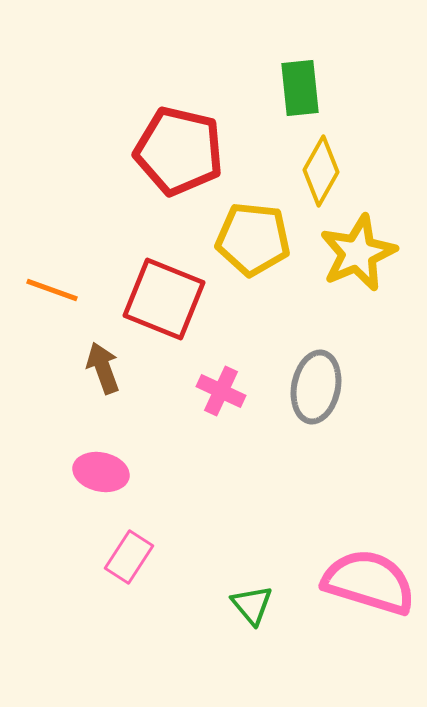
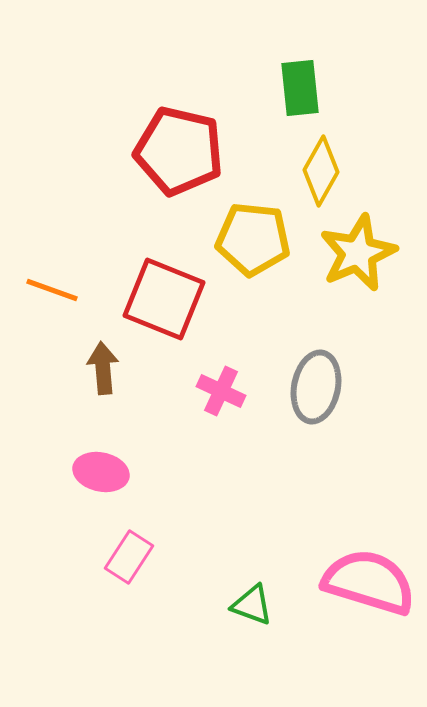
brown arrow: rotated 15 degrees clockwise
green triangle: rotated 30 degrees counterclockwise
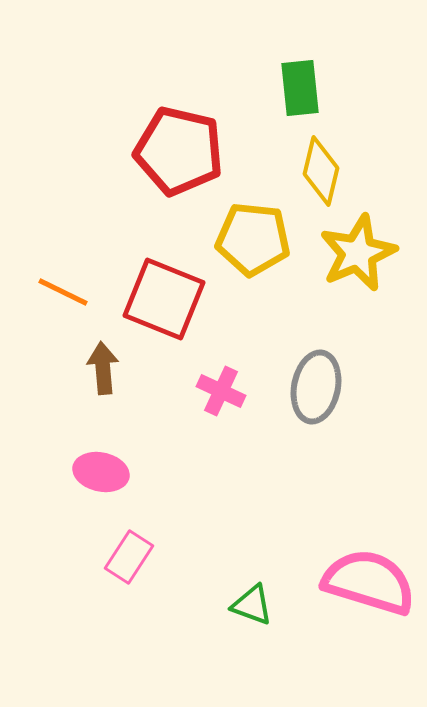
yellow diamond: rotated 16 degrees counterclockwise
orange line: moved 11 px right, 2 px down; rotated 6 degrees clockwise
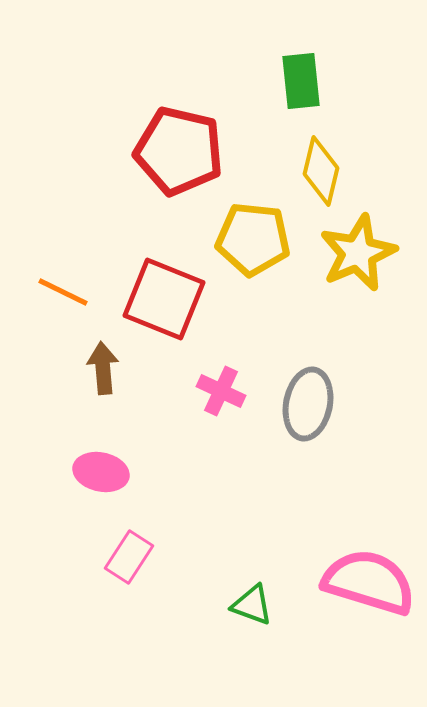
green rectangle: moved 1 px right, 7 px up
gray ellipse: moved 8 px left, 17 px down
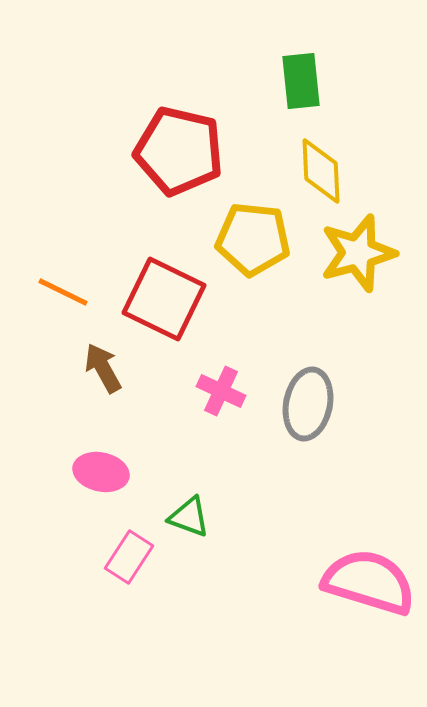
yellow diamond: rotated 16 degrees counterclockwise
yellow star: rotated 8 degrees clockwise
red square: rotated 4 degrees clockwise
brown arrow: rotated 24 degrees counterclockwise
green triangle: moved 63 px left, 88 px up
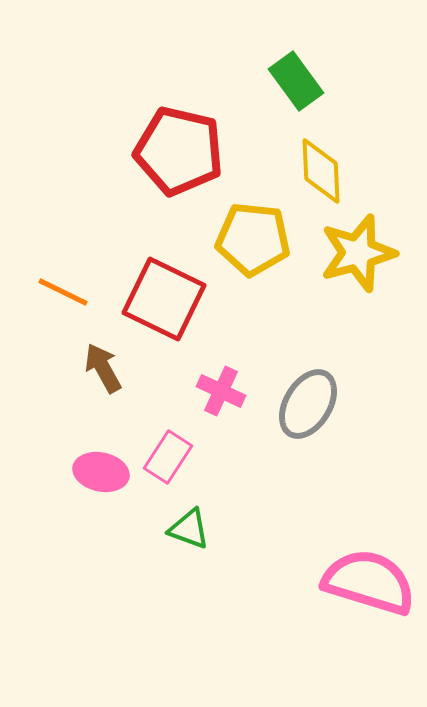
green rectangle: moved 5 px left; rotated 30 degrees counterclockwise
gray ellipse: rotated 20 degrees clockwise
green triangle: moved 12 px down
pink rectangle: moved 39 px right, 100 px up
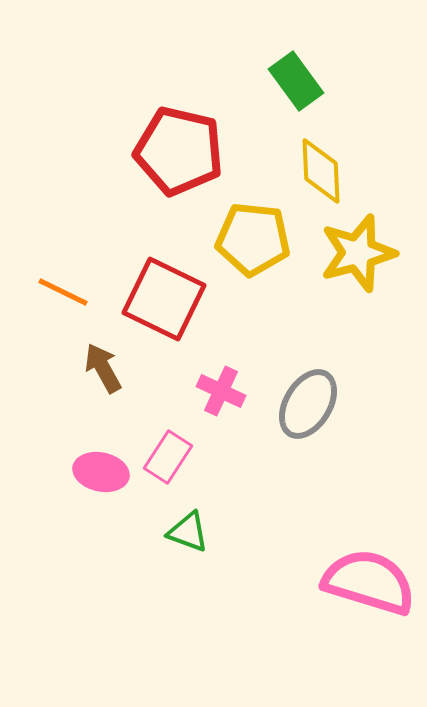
green triangle: moved 1 px left, 3 px down
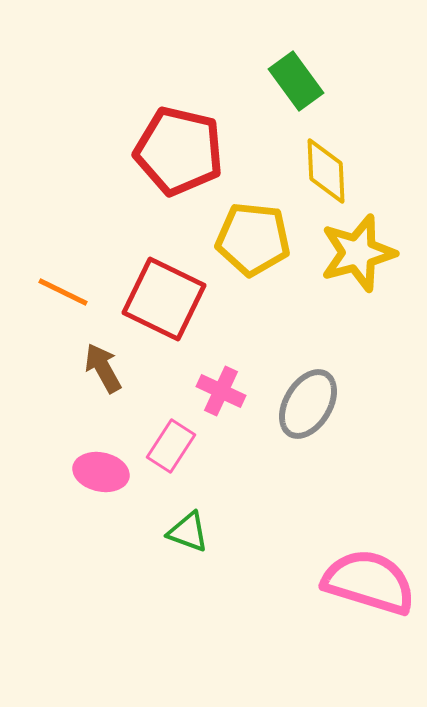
yellow diamond: moved 5 px right
pink rectangle: moved 3 px right, 11 px up
